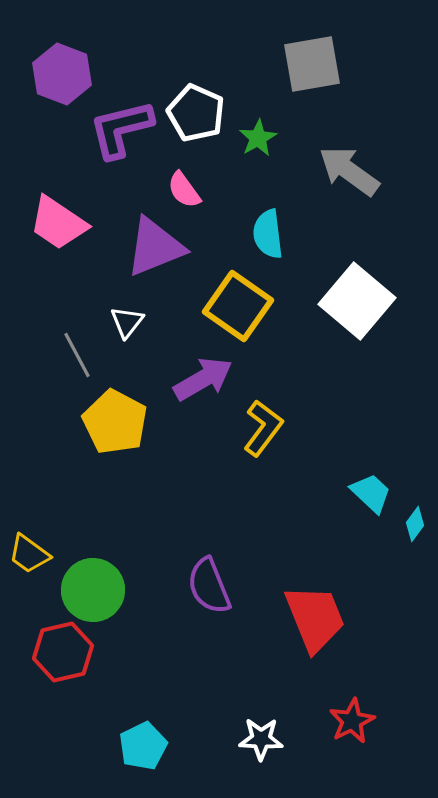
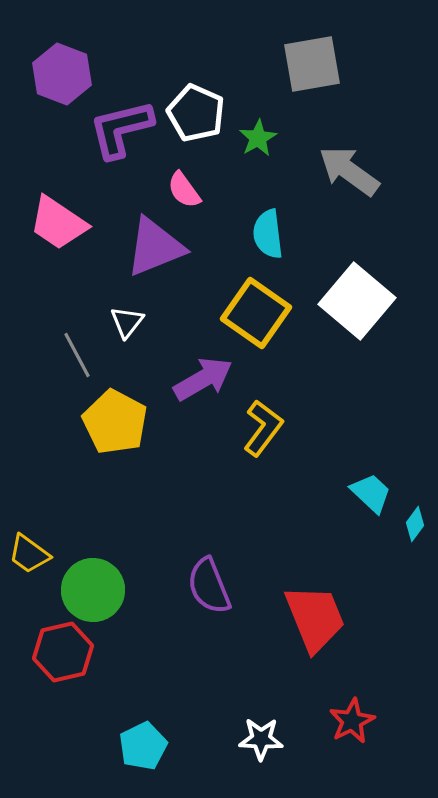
yellow square: moved 18 px right, 7 px down
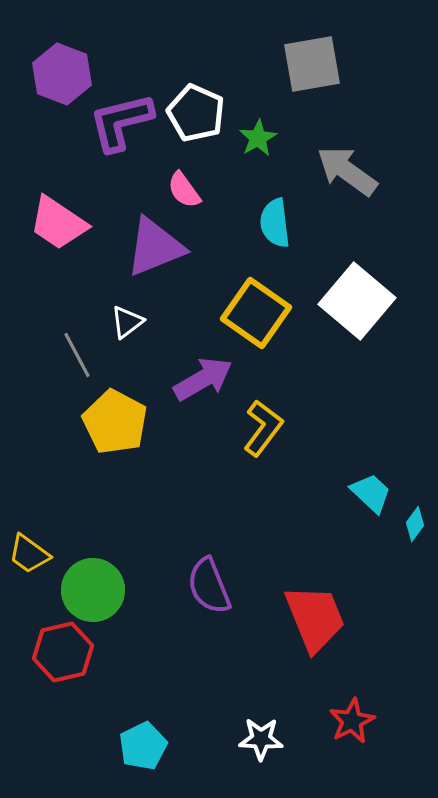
purple L-shape: moved 7 px up
gray arrow: moved 2 px left
cyan semicircle: moved 7 px right, 11 px up
white triangle: rotated 15 degrees clockwise
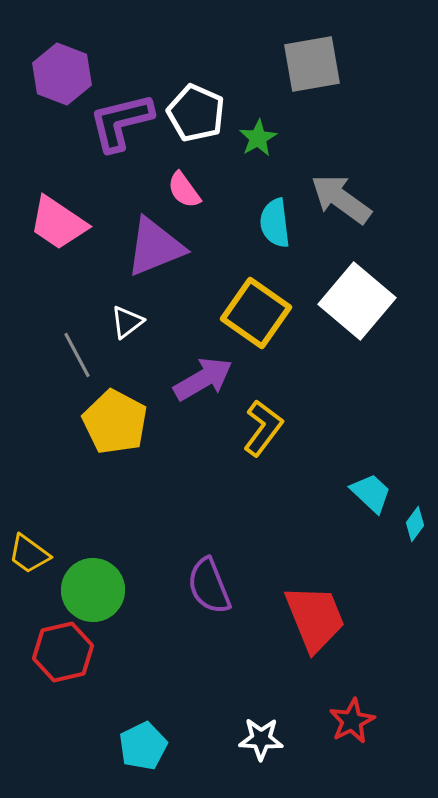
gray arrow: moved 6 px left, 28 px down
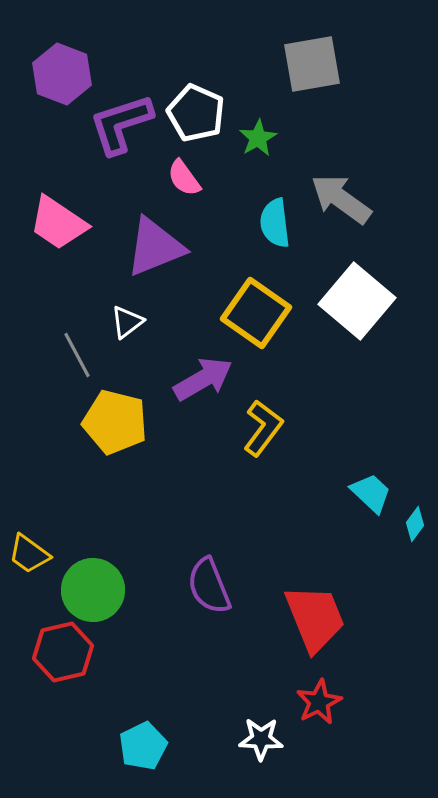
purple L-shape: moved 2 px down; rotated 4 degrees counterclockwise
pink semicircle: moved 12 px up
yellow pentagon: rotated 14 degrees counterclockwise
red star: moved 33 px left, 19 px up
